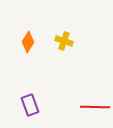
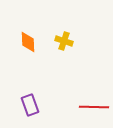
orange diamond: rotated 35 degrees counterclockwise
red line: moved 1 px left
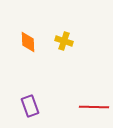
purple rectangle: moved 1 px down
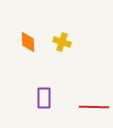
yellow cross: moved 2 px left, 1 px down
purple rectangle: moved 14 px right, 8 px up; rotated 20 degrees clockwise
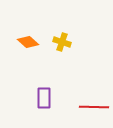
orange diamond: rotated 45 degrees counterclockwise
